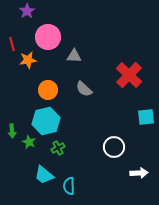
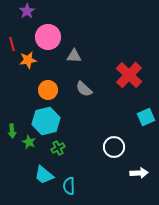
cyan square: rotated 18 degrees counterclockwise
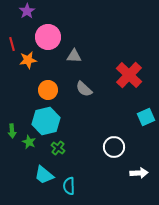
green cross: rotated 24 degrees counterclockwise
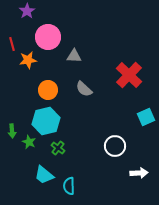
white circle: moved 1 px right, 1 px up
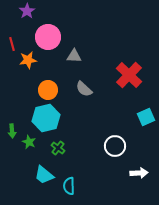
cyan hexagon: moved 3 px up
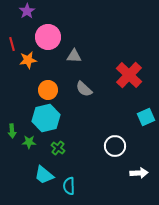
green star: rotated 24 degrees counterclockwise
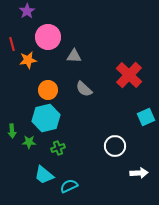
green cross: rotated 32 degrees clockwise
cyan semicircle: rotated 66 degrees clockwise
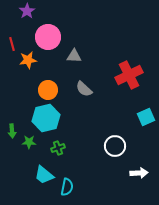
red cross: rotated 20 degrees clockwise
cyan semicircle: moved 2 px left, 1 px down; rotated 126 degrees clockwise
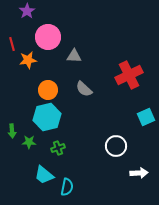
cyan hexagon: moved 1 px right, 1 px up
white circle: moved 1 px right
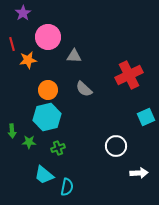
purple star: moved 4 px left, 2 px down
